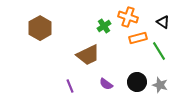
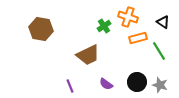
brown hexagon: moved 1 px right, 1 px down; rotated 20 degrees counterclockwise
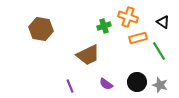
green cross: rotated 16 degrees clockwise
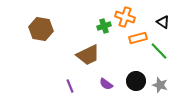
orange cross: moved 3 px left
green line: rotated 12 degrees counterclockwise
black circle: moved 1 px left, 1 px up
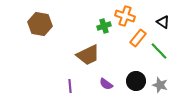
orange cross: moved 1 px up
brown hexagon: moved 1 px left, 5 px up
orange rectangle: rotated 36 degrees counterclockwise
purple line: rotated 16 degrees clockwise
